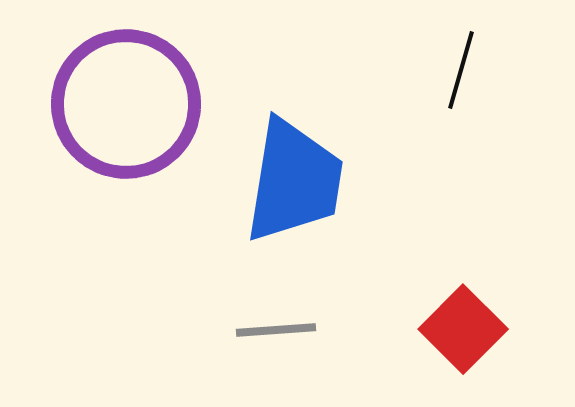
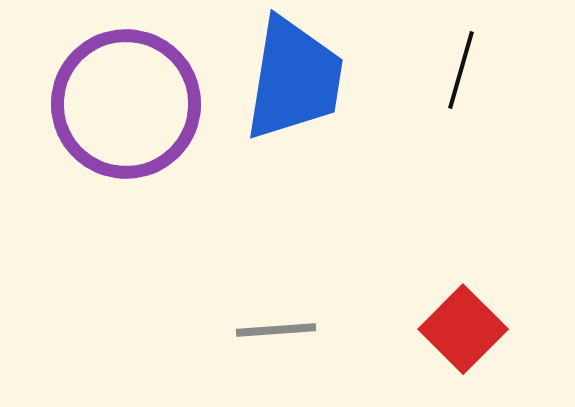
blue trapezoid: moved 102 px up
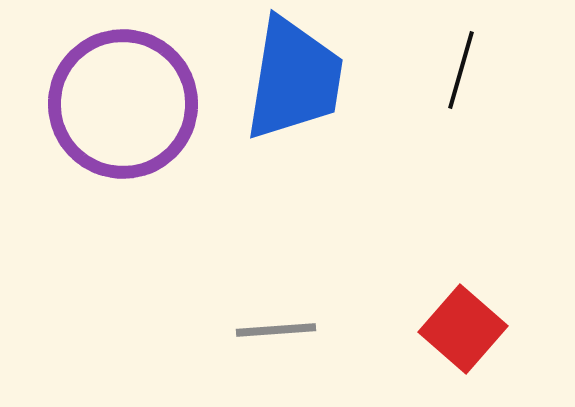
purple circle: moved 3 px left
red square: rotated 4 degrees counterclockwise
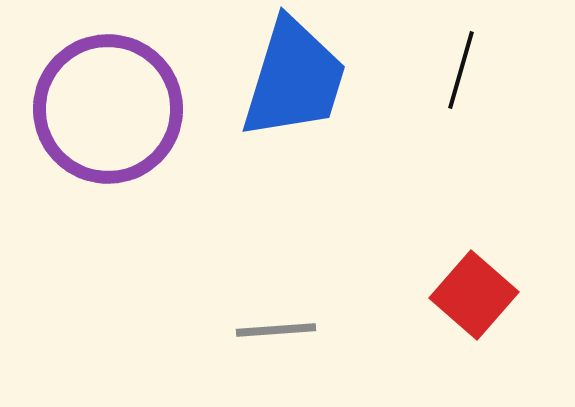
blue trapezoid: rotated 8 degrees clockwise
purple circle: moved 15 px left, 5 px down
red square: moved 11 px right, 34 px up
